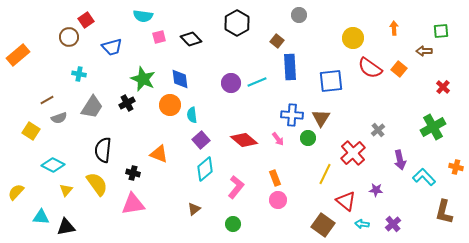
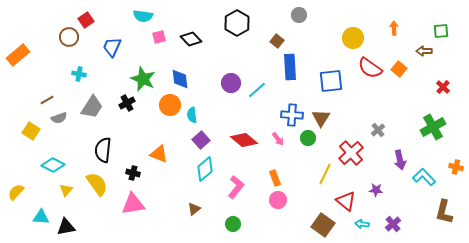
blue trapezoid at (112, 47): rotated 130 degrees clockwise
cyan line at (257, 82): moved 8 px down; rotated 18 degrees counterclockwise
red cross at (353, 153): moved 2 px left
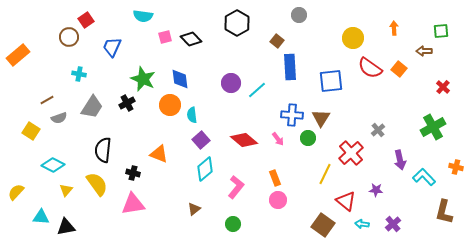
pink square at (159, 37): moved 6 px right
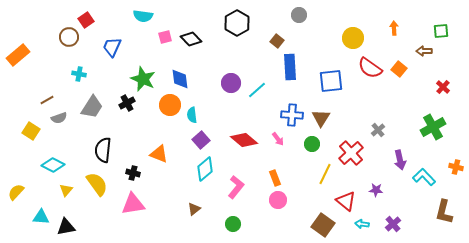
green circle at (308, 138): moved 4 px right, 6 px down
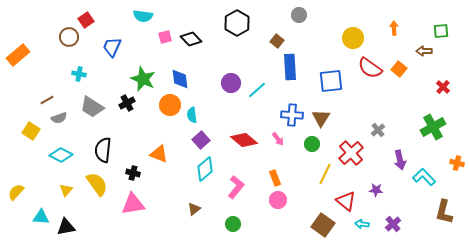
gray trapezoid at (92, 107): rotated 90 degrees clockwise
cyan diamond at (53, 165): moved 8 px right, 10 px up
orange cross at (456, 167): moved 1 px right, 4 px up
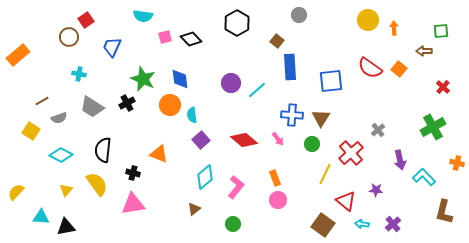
yellow circle at (353, 38): moved 15 px right, 18 px up
brown line at (47, 100): moved 5 px left, 1 px down
cyan diamond at (205, 169): moved 8 px down
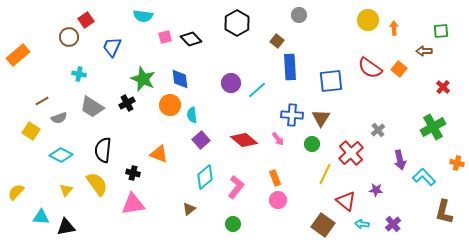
brown triangle at (194, 209): moved 5 px left
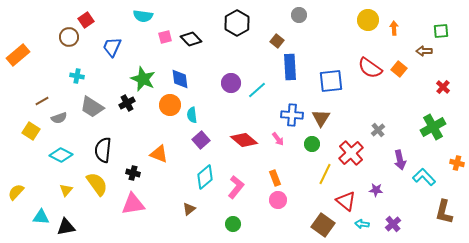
cyan cross at (79, 74): moved 2 px left, 2 px down
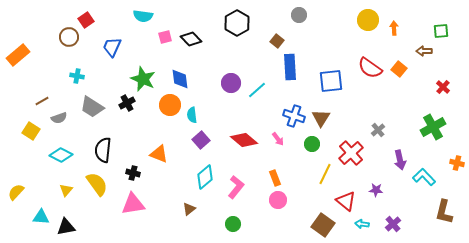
blue cross at (292, 115): moved 2 px right, 1 px down; rotated 15 degrees clockwise
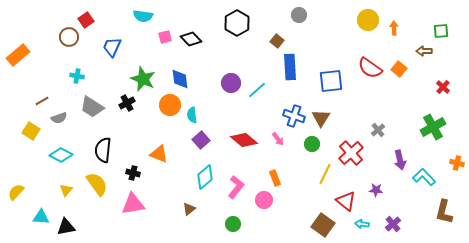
pink circle at (278, 200): moved 14 px left
